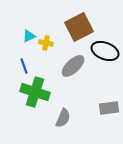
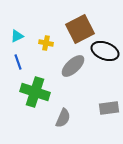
brown square: moved 1 px right, 2 px down
cyan triangle: moved 12 px left
blue line: moved 6 px left, 4 px up
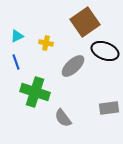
brown square: moved 5 px right, 7 px up; rotated 8 degrees counterclockwise
blue line: moved 2 px left
gray semicircle: rotated 120 degrees clockwise
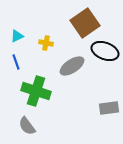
brown square: moved 1 px down
gray ellipse: moved 1 px left; rotated 10 degrees clockwise
green cross: moved 1 px right, 1 px up
gray semicircle: moved 36 px left, 8 px down
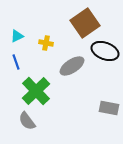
green cross: rotated 28 degrees clockwise
gray rectangle: rotated 18 degrees clockwise
gray semicircle: moved 5 px up
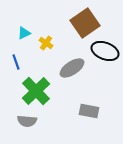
cyan triangle: moved 7 px right, 3 px up
yellow cross: rotated 24 degrees clockwise
gray ellipse: moved 2 px down
gray rectangle: moved 20 px left, 3 px down
gray semicircle: rotated 48 degrees counterclockwise
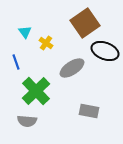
cyan triangle: moved 1 px right, 1 px up; rotated 40 degrees counterclockwise
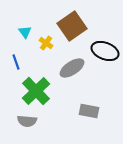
brown square: moved 13 px left, 3 px down
